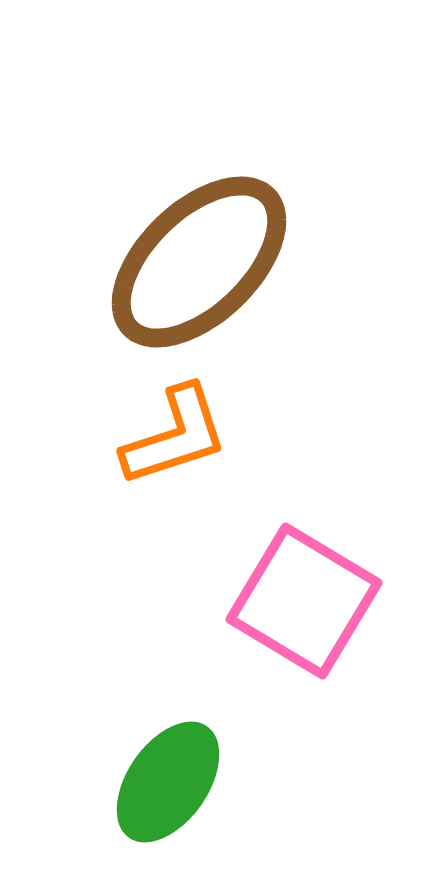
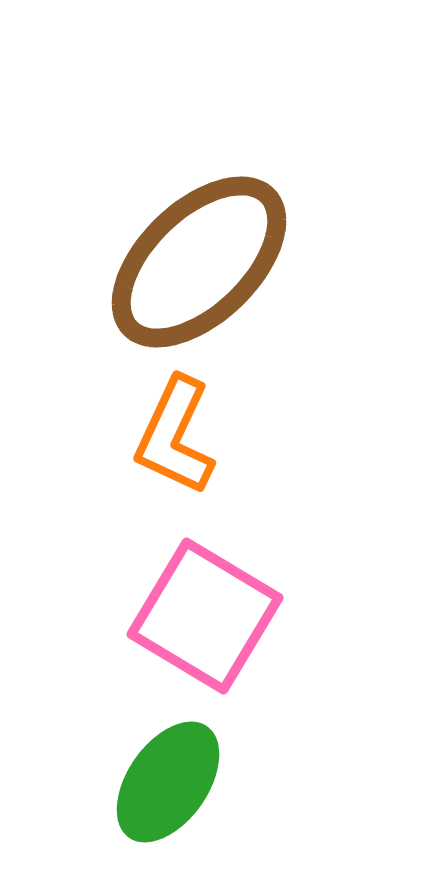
orange L-shape: rotated 133 degrees clockwise
pink square: moved 99 px left, 15 px down
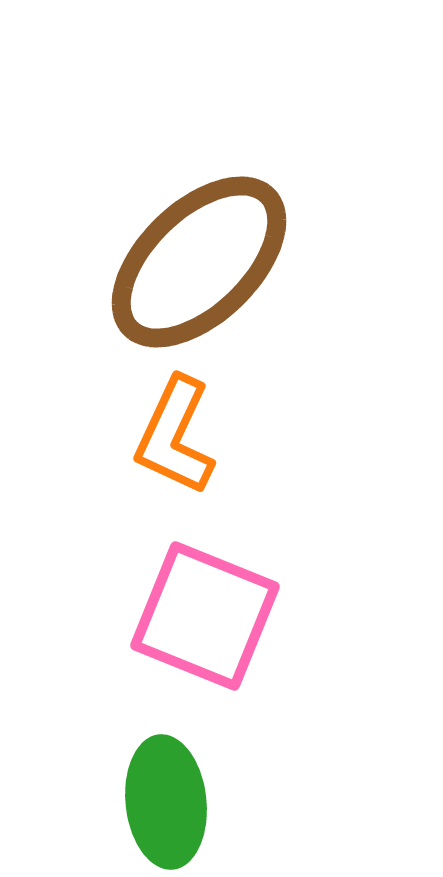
pink square: rotated 9 degrees counterclockwise
green ellipse: moved 2 px left, 20 px down; rotated 41 degrees counterclockwise
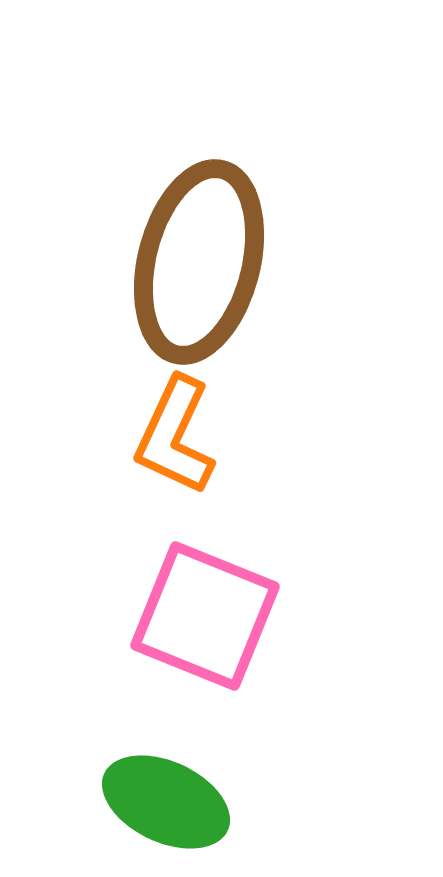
brown ellipse: rotated 32 degrees counterclockwise
green ellipse: rotated 59 degrees counterclockwise
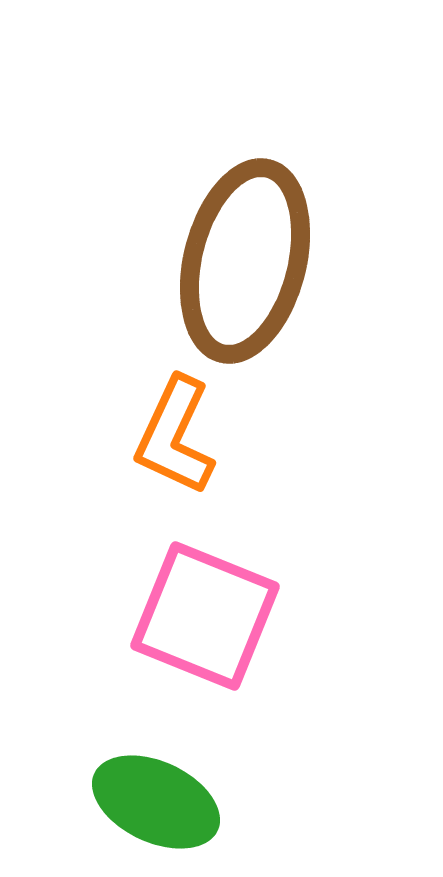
brown ellipse: moved 46 px right, 1 px up
green ellipse: moved 10 px left
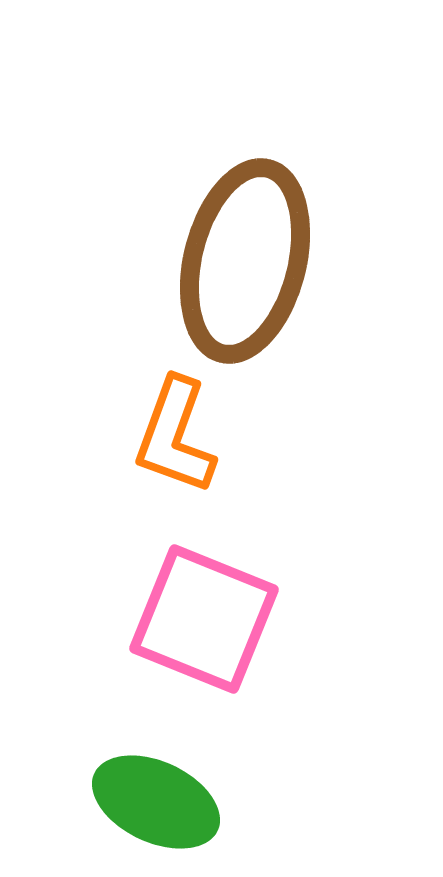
orange L-shape: rotated 5 degrees counterclockwise
pink square: moved 1 px left, 3 px down
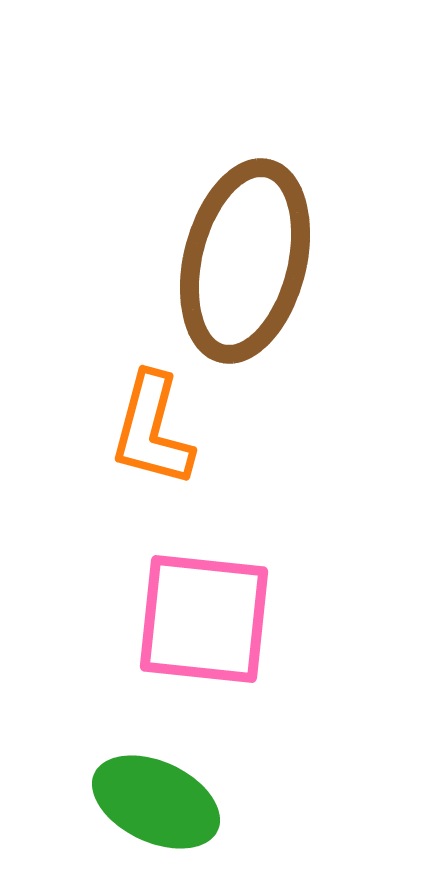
orange L-shape: moved 23 px left, 6 px up; rotated 5 degrees counterclockwise
pink square: rotated 16 degrees counterclockwise
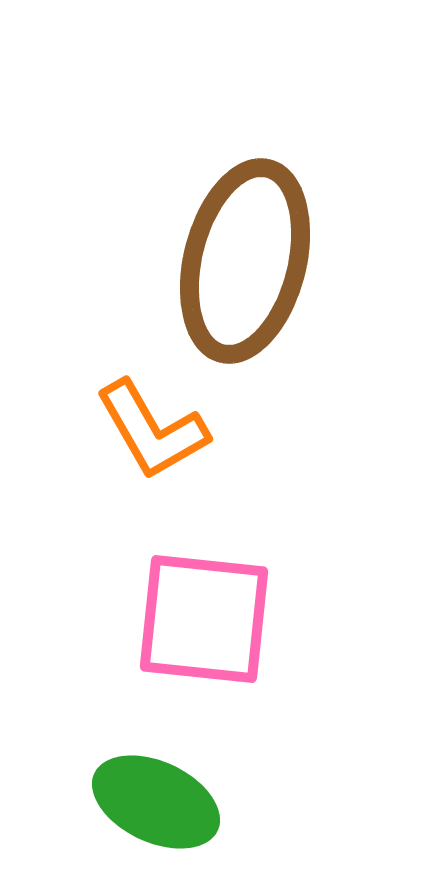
orange L-shape: rotated 45 degrees counterclockwise
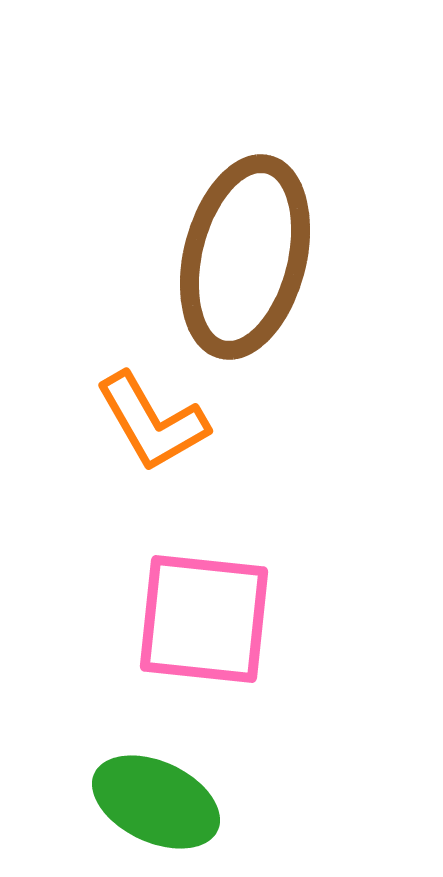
brown ellipse: moved 4 px up
orange L-shape: moved 8 px up
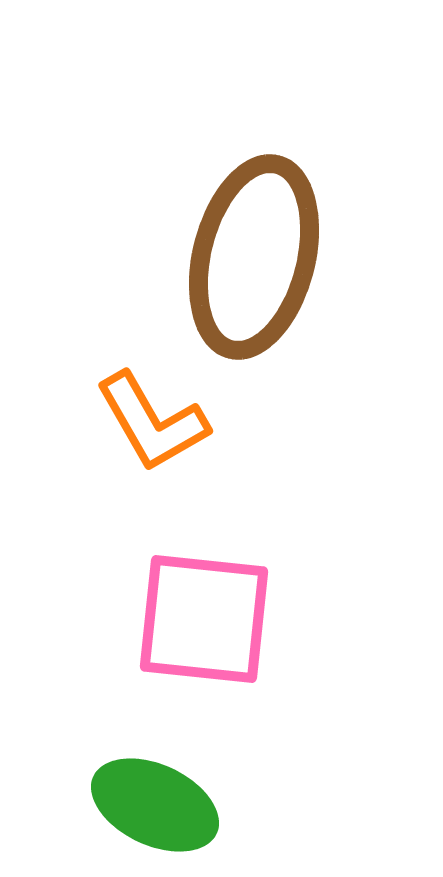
brown ellipse: moved 9 px right
green ellipse: moved 1 px left, 3 px down
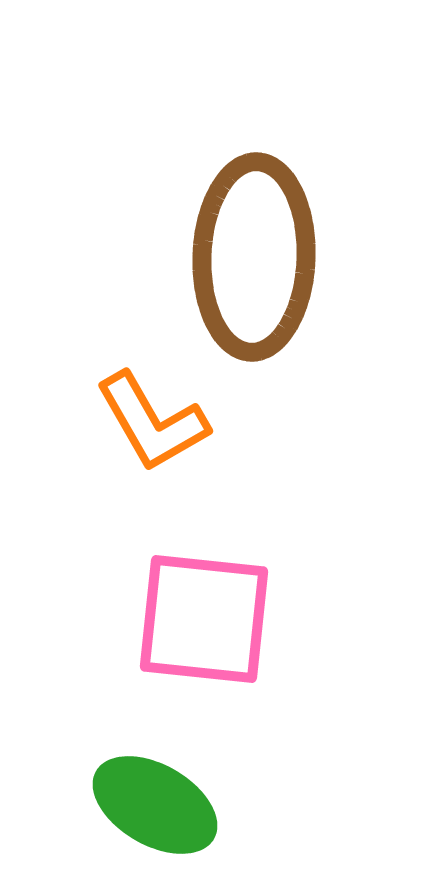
brown ellipse: rotated 12 degrees counterclockwise
green ellipse: rotated 5 degrees clockwise
